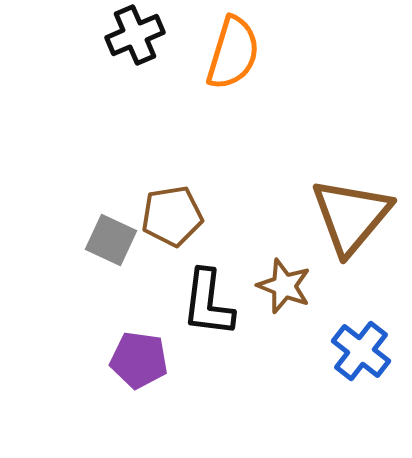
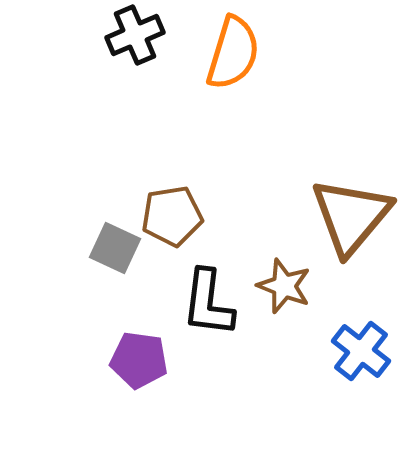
gray square: moved 4 px right, 8 px down
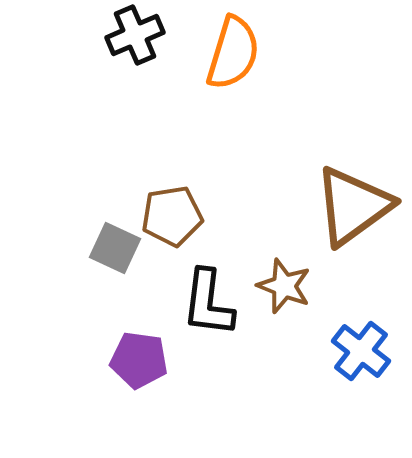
brown triangle: moved 2 px right, 10 px up; rotated 14 degrees clockwise
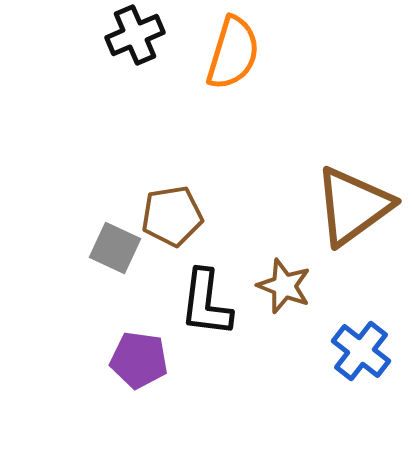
black L-shape: moved 2 px left
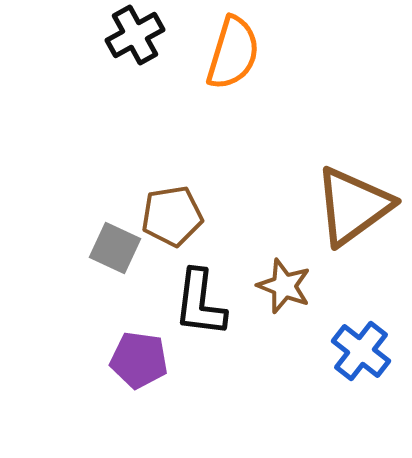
black cross: rotated 6 degrees counterclockwise
black L-shape: moved 6 px left
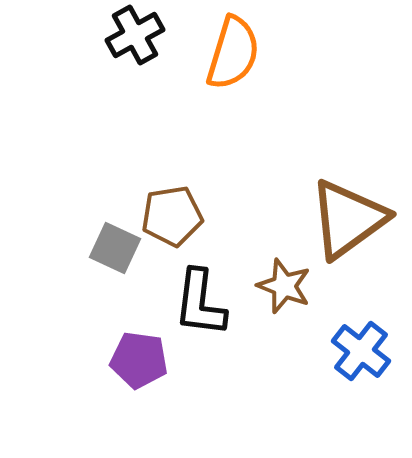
brown triangle: moved 5 px left, 13 px down
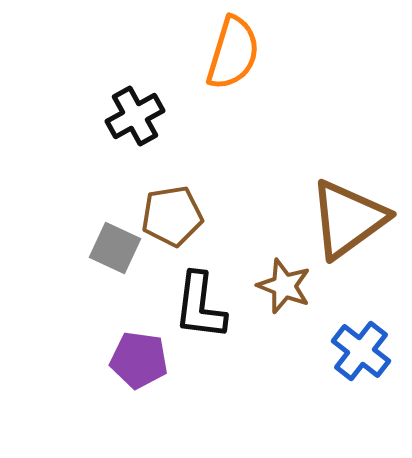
black cross: moved 81 px down
black L-shape: moved 3 px down
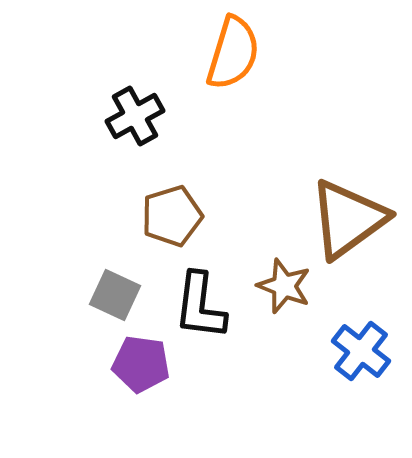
brown pentagon: rotated 8 degrees counterclockwise
gray square: moved 47 px down
purple pentagon: moved 2 px right, 4 px down
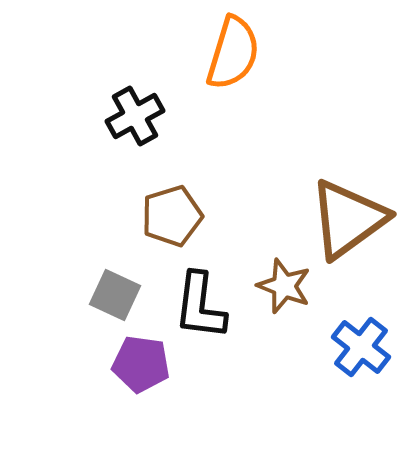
blue cross: moved 4 px up
